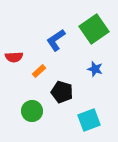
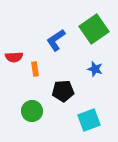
orange rectangle: moved 4 px left, 2 px up; rotated 56 degrees counterclockwise
black pentagon: moved 1 px right, 1 px up; rotated 20 degrees counterclockwise
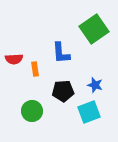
blue L-shape: moved 5 px right, 13 px down; rotated 60 degrees counterclockwise
red semicircle: moved 2 px down
blue star: moved 16 px down
cyan square: moved 8 px up
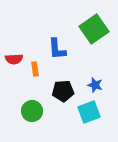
blue L-shape: moved 4 px left, 4 px up
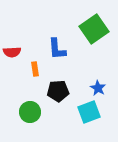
red semicircle: moved 2 px left, 7 px up
blue star: moved 3 px right, 3 px down; rotated 14 degrees clockwise
black pentagon: moved 5 px left
green circle: moved 2 px left, 1 px down
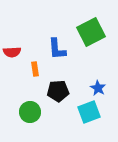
green square: moved 3 px left, 3 px down; rotated 8 degrees clockwise
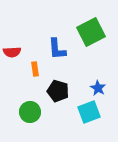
black pentagon: rotated 20 degrees clockwise
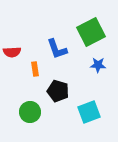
blue L-shape: rotated 15 degrees counterclockwise
blue star: moved 23 px up; rotated 28 degrees counterclockwise
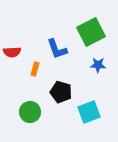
orange rectangle: rotated 24 degrees clockwise
black pentagon: moved 3 px right, 1 px down
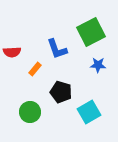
orange rectangle: rotated 24 degrees clockwise
cyan square: rotated 10 degrees counterclockwise
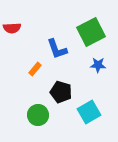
red semicircle: moved 24 px up
green circle: moved 8 px right, 3 px down
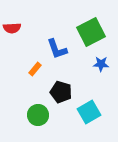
blue star: moved 3 px right, 1 px up
